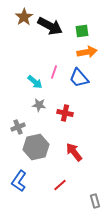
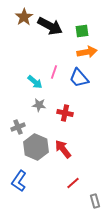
gray hexagon: rotated 25 degrees counterclockwise
red arrow: moved 11 px left, 3 px up
red line: moved 13 px right, 2 px up
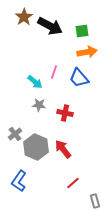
gray cross: moved 3 px left, 7 px down; rotated 16 degrees counterclockwise
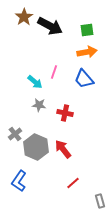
green square: moved 5 px right, 1 px up
blue trapezoid: moved 5 px right, 1 px down
gray rectangle: moved 5 px right
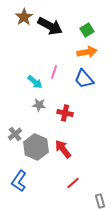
green square: rotated 24 degrees counterclockwise
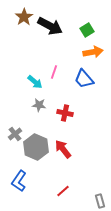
orange arrow: moved 6 px right
red line: moved 10 px left, 8 px down
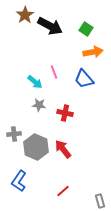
brown star: moved 1 px right, 2 px up
green square: moved 1 px left, 1 px up; rotated 24 degrees counterclockwise
pink line: rotated 40 degrees counterclockwise
gray cross: moved 1 px left; rotated 32 degrees clockwise
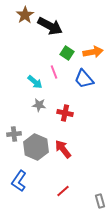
green square: moved 19 px left, 24 px down
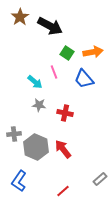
brown star: moved 5 px left, 2 px down
gray rectangle: moved 22 px up; rotated 64 degrees clockwise
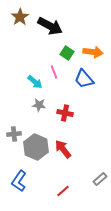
orange arrow: rotated 18 degrees clockwise
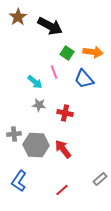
brown star: moved 2 px left
gray hexagon: moved 2 px up; rotated 20 degrees counterclockwise
red line: moved 1 px left, 1 px up
